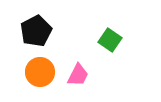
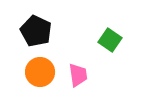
black pentagon: rotated 20 degrees counterclockwise
pink trapezoid: rotated 35 degrees counterclockwise
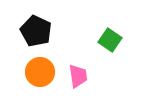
pink trapezoid: moved 1 px down
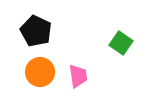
green square: moved 11 px right, 3 px down
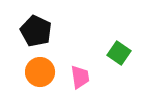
green square: moved 2 px left, 10 px down
pink trapezoid: moved 2 px right, 1 px down
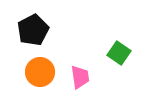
black pentagon: moved 3 px left, 1 px up; rotated 20 degrees clockwise
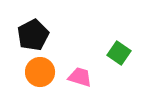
black pentagon: moved 5 px down
pink trapezoid: rotated 65 degrees counterclockwise
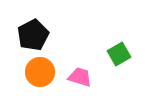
green square: moved 1 px down; rotated 25 degrees clockwise
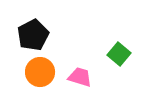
green square: rotated 20 degrees counterclockwise
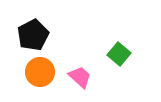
pink trapezoid: rotated 25 degrees clockwise
